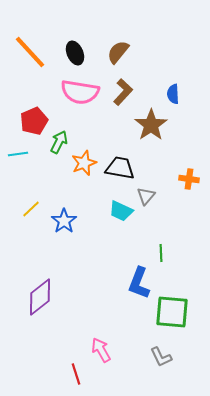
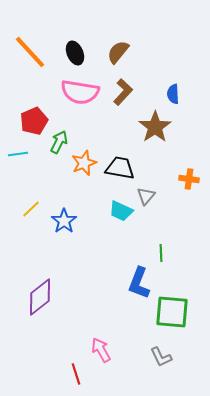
brown star: moved 4 px right, 2 px down
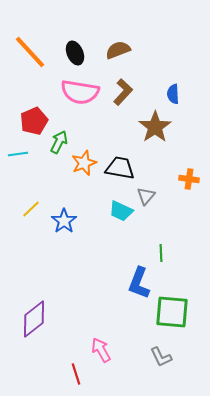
brown semicircle: moved 2 px up; rotated 30 degrees clockwise
purple diamond: moved 6 px left, 22 px down
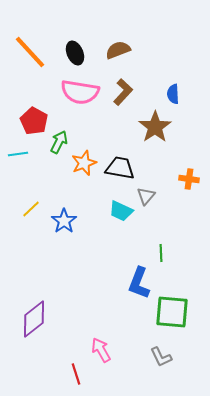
red pentagon: rotated 20 degrees counterclockwise
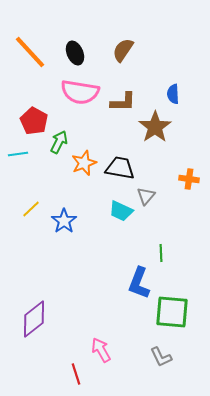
brown semicircle: moved 5 px right; rotated 35 degrees counterclockwise
brown L-shape: moved 10 px down; rotated 48 degrees clockwise
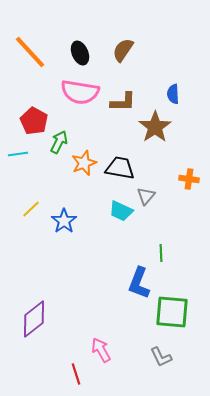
black ellipse: moved 5 px right
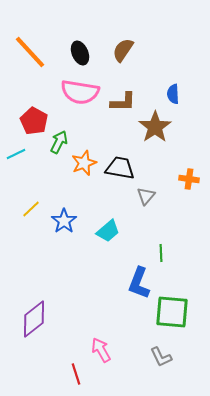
cyan line: moved 2 px left; rotated 18 degrees counterclockwise
cyan trapezoid: moved 13 px left, 20 px down; rotated 65 degrees counterclockwise
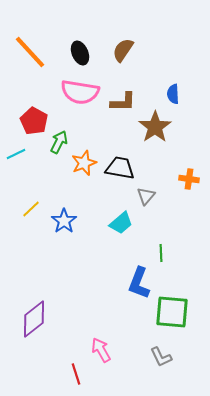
cyan trapezoid: moved 13 px right, 8 px up
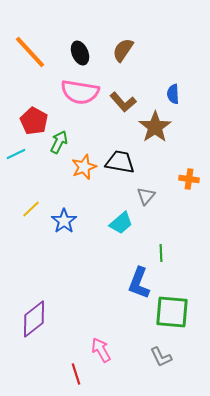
brown L-shape: rotated 48 degrees clockwise
orange star: moved 4 px down
black trapezoid: moved 6 px up
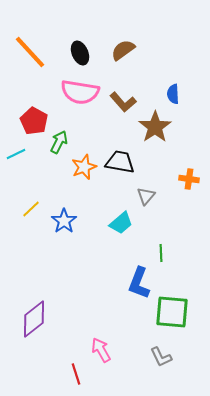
brown semicircle: rotated 20 degrees clockwise
